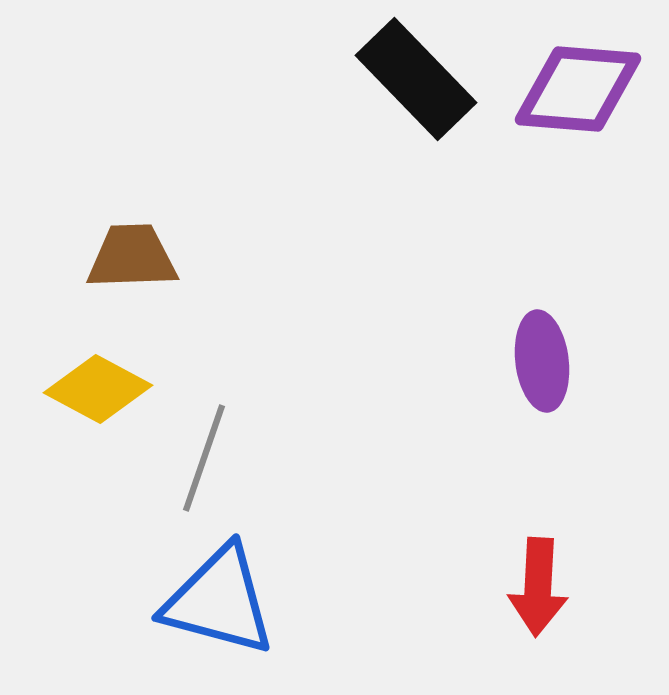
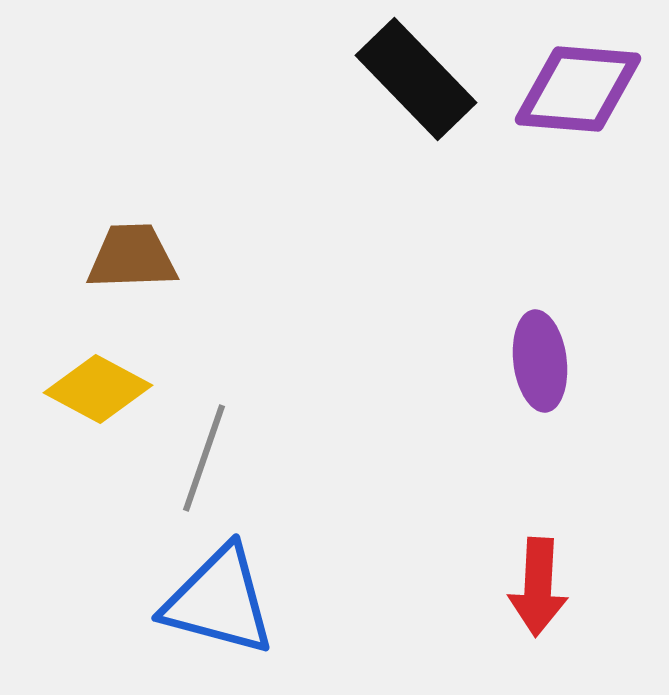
purple ellipse: moved 2 px left
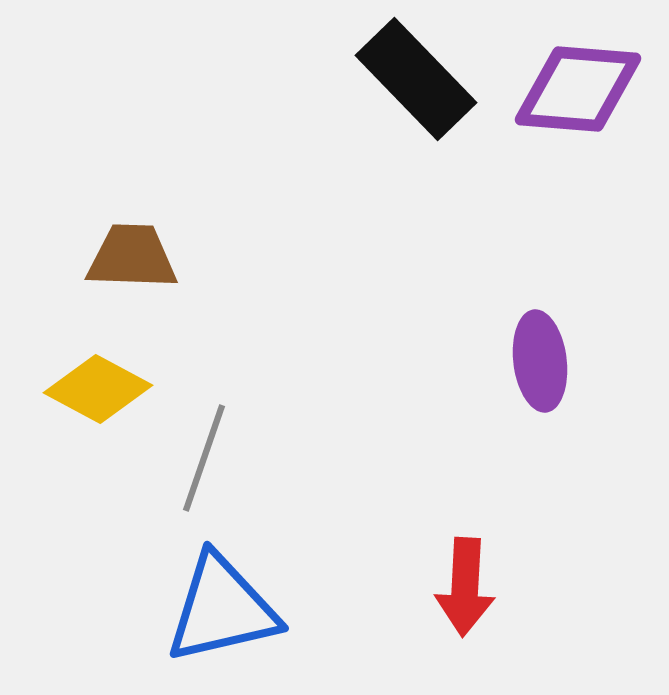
brown trapezoid: rotated 4 degrees clockwise
red arrow: moved 73 px left
blue triangle: moved 3 px right, 8 px down; rotated 28 degrees counterclockwise
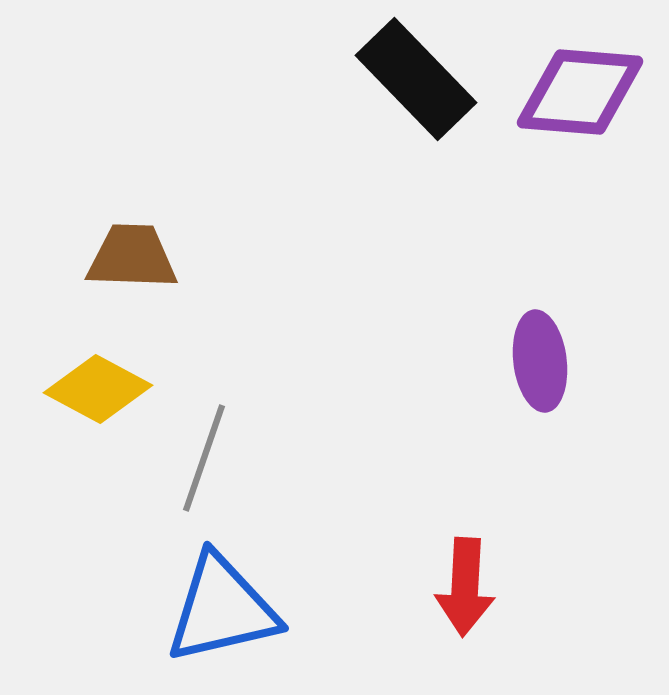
purple diamond: moved 2 px right, 3 px down
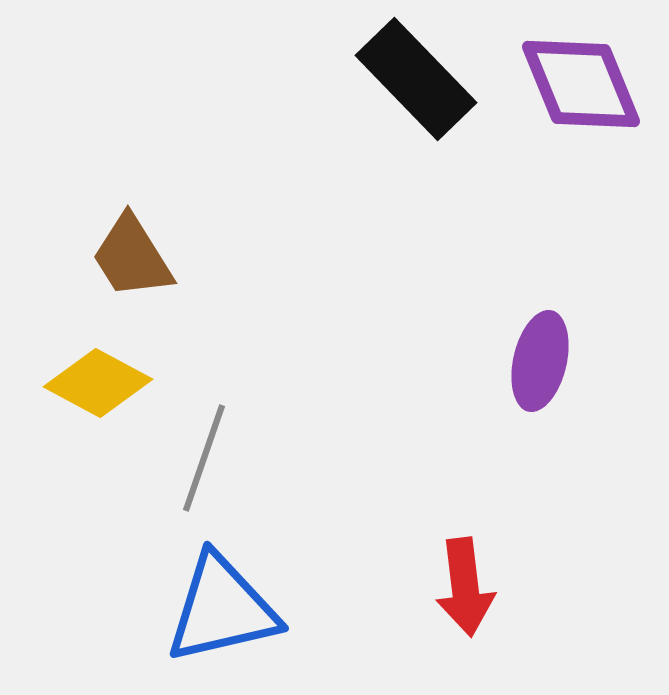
purple diamond: moved 1 px right, 8 px up; rotated 63 degrees clockwise
brown trapezoid: rotated 124 degrees counterclockwise
purple ellipse: rotated 20 degrees clockwise
yellow diamond: moved 6 px up
red arrow: rotated 10 degrees counterclockwise
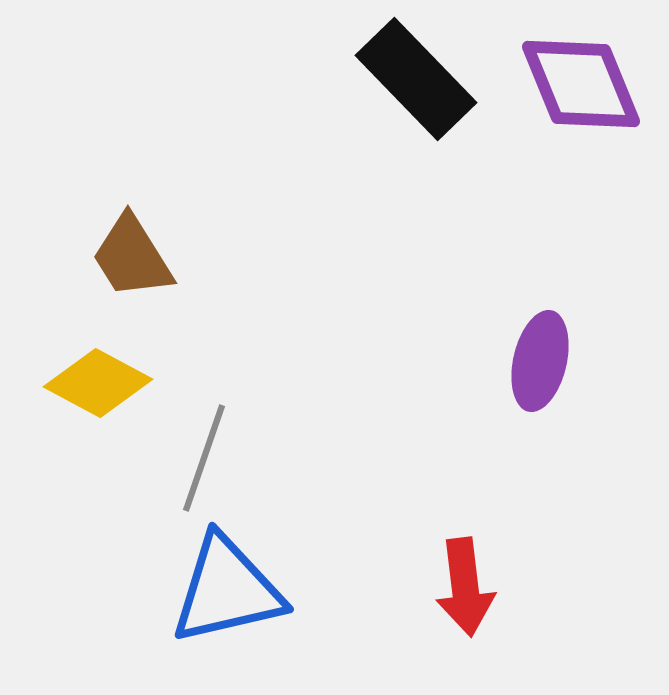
blue triangle: moved 5 px right, 19 px up
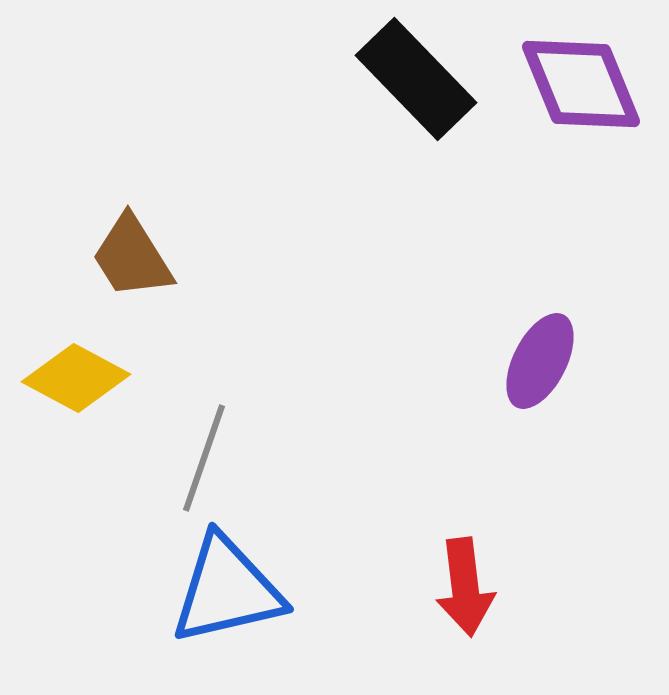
purple ellipse: rotated 14 degrees clockwise
yellow diamond: moved 22 px left, 5 px up
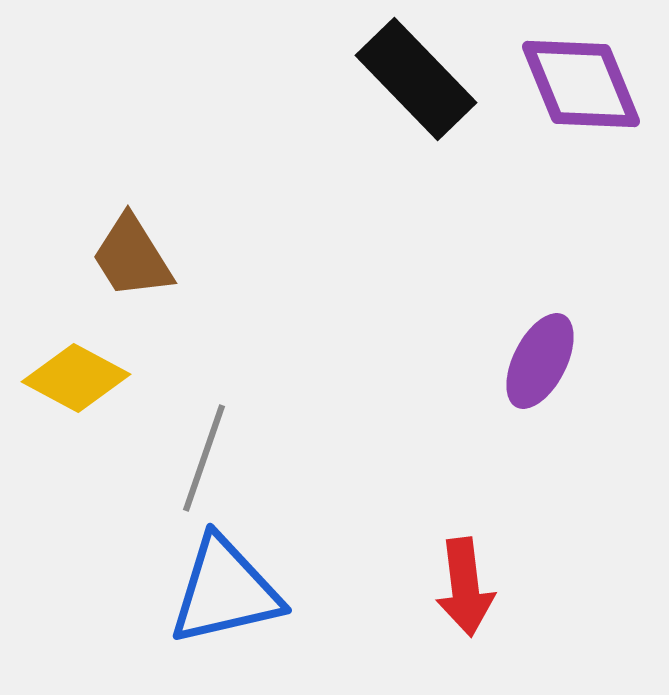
blue triangle: moved 2 px left, 1 px down
